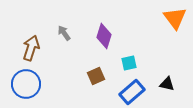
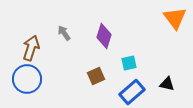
blue circle: moved 1 px right, 5 px up
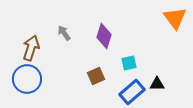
black triangle: moved 10 px left; rotated 14 degrees counterclockwise
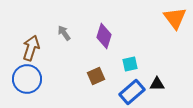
cyan square: moved 1 px right, 1 px down
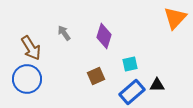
orange triangle: rotated 20 degrees clockwise
brown arrow: rotated 130 degrees clockwise
black triangle: moved 1 px down
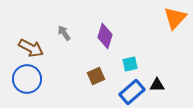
purple diamond: moved 1 px right
brown arrow: rotated 30 degrees counterclockwise
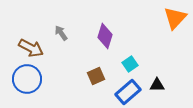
gray arrow: moved 3 px left
cyan square: rotated 21 degrees counterclockwise
blue rectangle: moved 4 px left
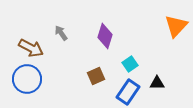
orange triangle: moved 1 px right, 8 px down
black triangle: moved 2 px up
blue rectangle: rotated 15 degrees counterclockwise
